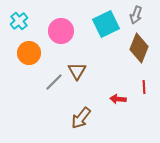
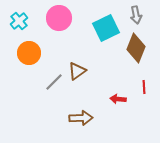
gray arrow: rotated 30 degrees counterclockwise
cyan square: moved 4 px down
pink circle: moved 2 px left, 13 px up
brown diamond: moved 3 px left
brown triangle: rotated 24 degrees clockwise
brown arrow: rotated 130 degrees counterclockwise
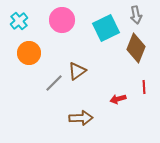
pink circle: moved 3 px right, 2 px down
gray line: moved 1 px down
red arrow: rotated 21 degrees counterclockwise
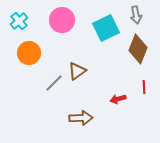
brown diamond: moved 2 px right, 1 px down
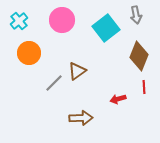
cyan square: rotated 12 degrees counterclockwise
brown diamond: moved 1 px right, 7 px down
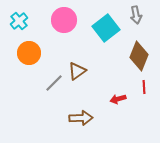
pink circle: moved 2 px right
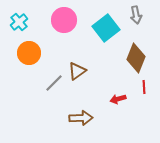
cyan cross: moved 1 px down
brown diamond: moved 3 px left, 2 px down
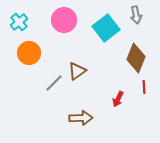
red arrow: rotated 49 degrees counterclockwise
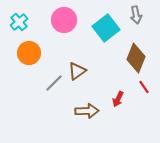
red line: rotated 32 degrees counterclockwise
brown arrow: moved 6 px right, 7 px up
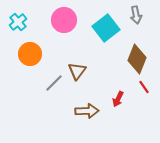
cyan cross: moved 1 px left
orange circle: moved 1 px right, 1 px down
brown diamond: moved 1 px right, 1 px down
brown triangle: rotated 18 degrees counterclockwise
